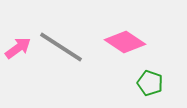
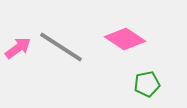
pink diamond: moved 3 px up
green pentagon: moved 3 px left, 1 px down; rotated 30 degrees counterclockwise
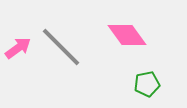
pink diamond: moved 2 px right, 4 px up; rotated 21 degrees clockwise
gray line: rotated 12 degrees clockwise
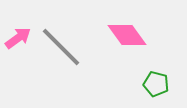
pink arrow: moved 10 px up
green pentagon: moved 9 px right; rotated 25 degrees clockwise
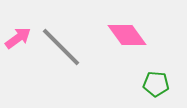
green pentagon: rotated 10 degrees counterclockwise
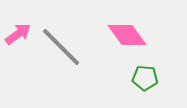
pink arrow: moved 4 px up
green pentagon: moved 11 px left, 6 px up
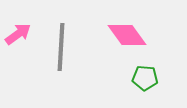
gray line: rotated 48 degrees clockwise
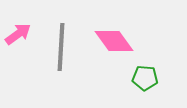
pink diamond: moved 13 px left, 6 px down
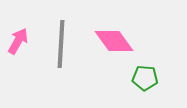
pink arrow: moved 7 px down; rotated 24 degrees counterclockwise
gray line: moved 3 px up
